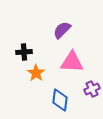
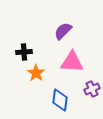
purple semicircle: moved 1 px right, 1 px down
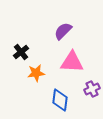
black cross: moved 3 px left; rotated 35 degrees counterclockwise
orange star: rotated 30 degrees clockwise
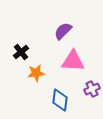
pink triangle: moved 1 px right, 1 px up
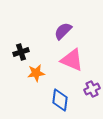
black cross: rotated 21 degrees clockwise
pink triangle: moved 1 px left, 1 px up; rotated 20 degrees clockwise
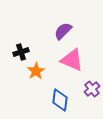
orange star: moved 2 px up; rotated 24 degrees counterclockwise
purple cross: rotated 14 degrees counterclockwise
